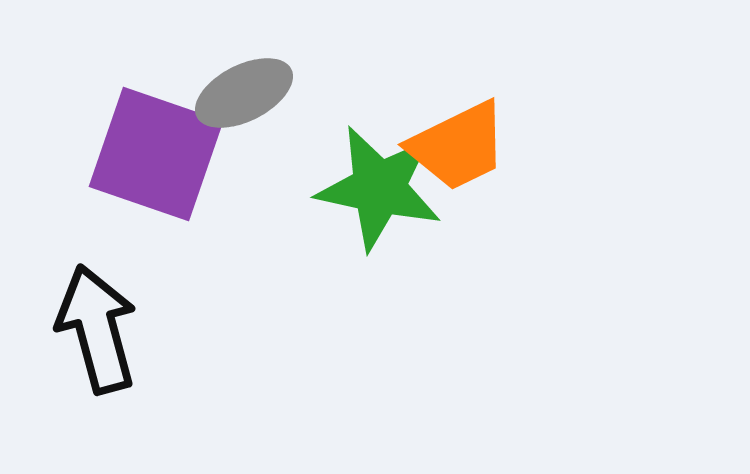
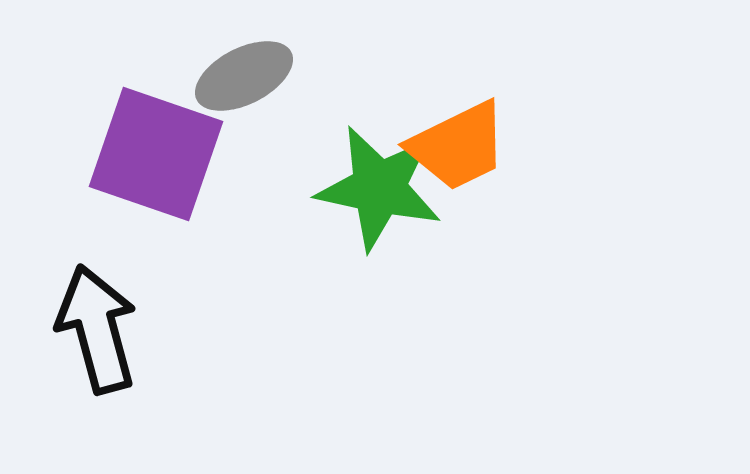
gray ellipse: moved 17 px up
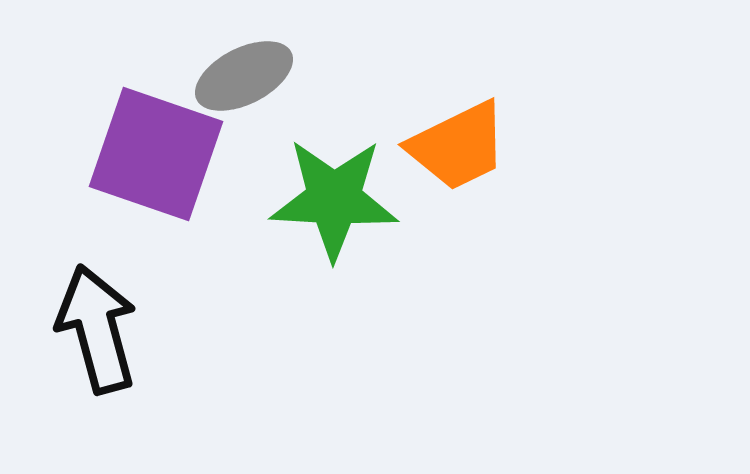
green star: moved 45 px left, 11 px down; rotated 9 degrees counterclockwise
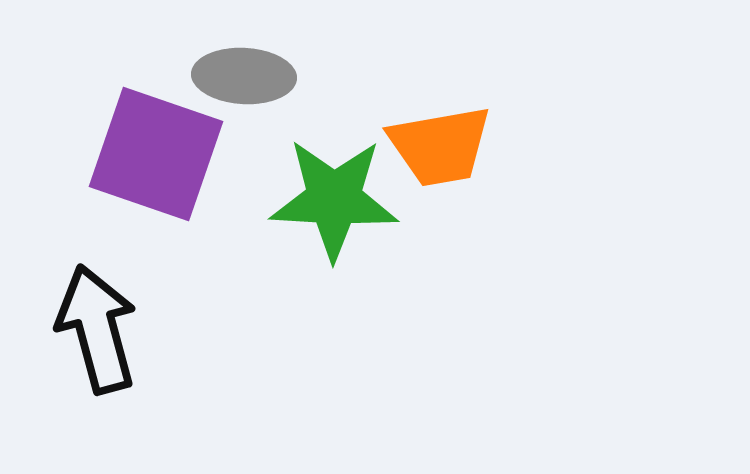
gray ellipse: rotated 30 degrees clockwise
orange trapezoid: moved 18 px left; rotated 16 degrees clockwise
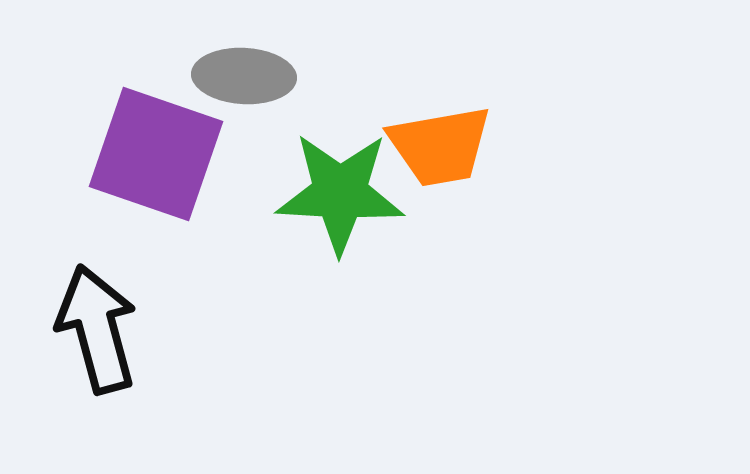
green star: moved 6 px right, 6 px up
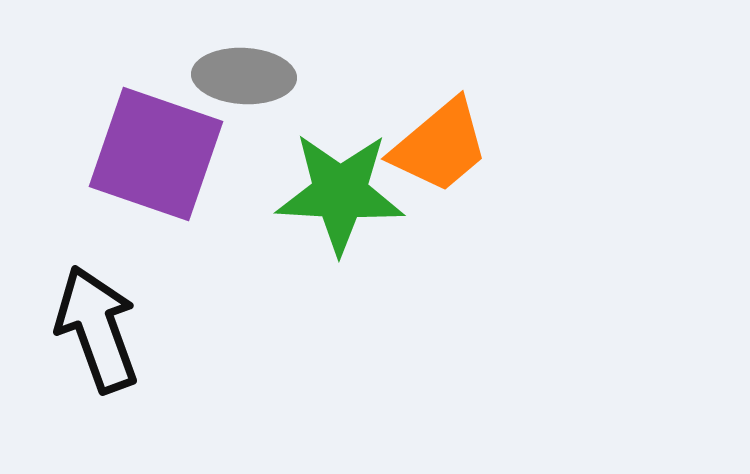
orange trapezoid: rotated 30 degrees counterclockwise
black arrow: rotated 5 degrees counterclockwise
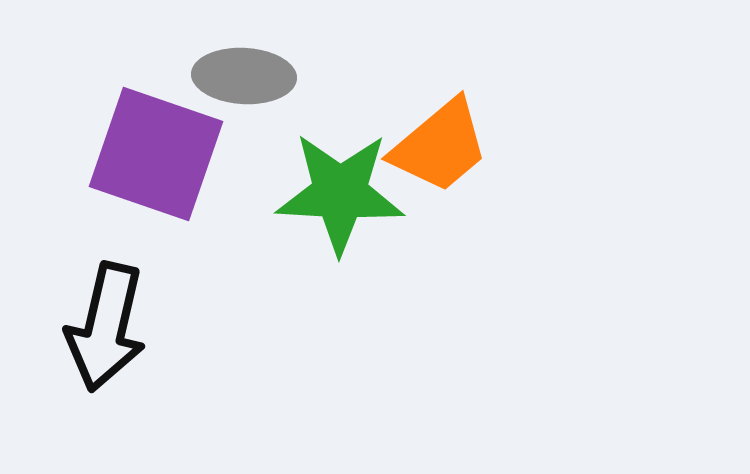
black arrow: moved 9 px right, 2 px up; rotated 147 degrees counterclockwise
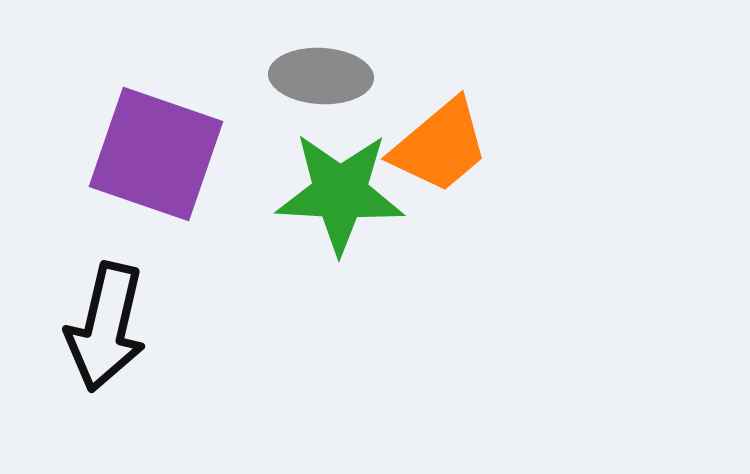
gray ellipse: moved 77 px right
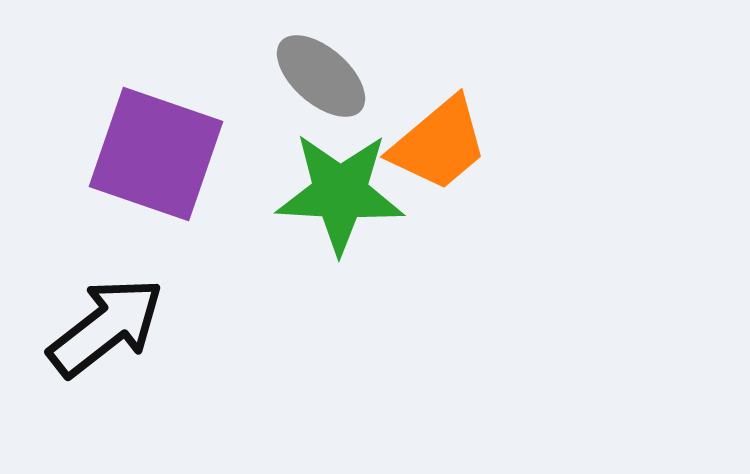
gray ellipse: rotated 38 degrees clockwise
orange trapezoid: moved 1 px left, 2 px up
black arrow: rotated 141 degrees counterclockwise
